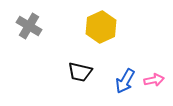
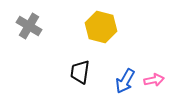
yellow hexagon: rotated 20 degrees counterclockwise
black trapezoid: rotated 85 degrees clockwise
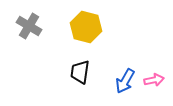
yellow hexagon: moved 15 px left
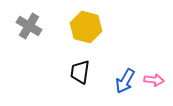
pink arrow: rotated 18 degrees clockwise
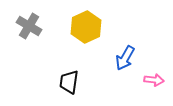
yellow hexagon: rotated 20 degrees clockwise
black trapezoid: moved 11 px left, 10 px down
blue arrow: moved 23 px up
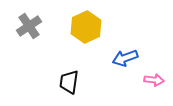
gray cross: rotated 25 degrees clockwise
blue arrow: rotated 40 degrees clockwise
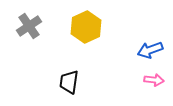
blue arrow: moved 25 px right, 8 px up
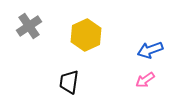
yellow hexagon: moved 8 px down
pink arrow: moved 9 px left; rotated 138 degrees clockwise
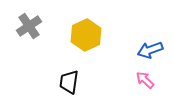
pink arrow: rotated 78 degrees clockwise
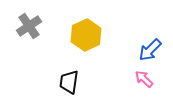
blue arrow: rotated 25 degrees counterclockwise
pink arrow: moved 1 px left, 1 px up
